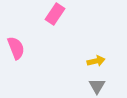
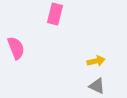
pink rectangle: rotated 20 degrees counterclockwise
gray triangle: rotated 36 degrees counterclockwise
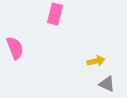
pink semicircle: moved 1 px left
gray triangle: moved 10 px right, 2 px up
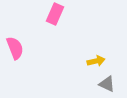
pink rectangle: rotated 10 degrees clockwise
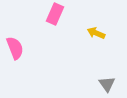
yellow arrow: moved 28 px up; rotated 144 degrees counterclockwise
gray triangle: rotated 30 degrees clockwise
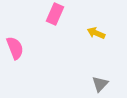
gray triangle: moved 7 px left; rotated 18 degrees clockwise
